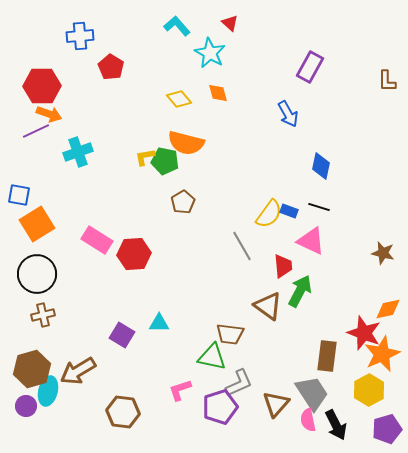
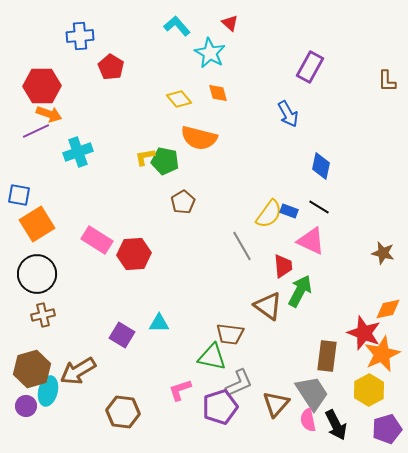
orange semicircle at (186, 143): moved 13 px right, 5 px up
black line at (319, 207): rotated 15 degrees clockwise
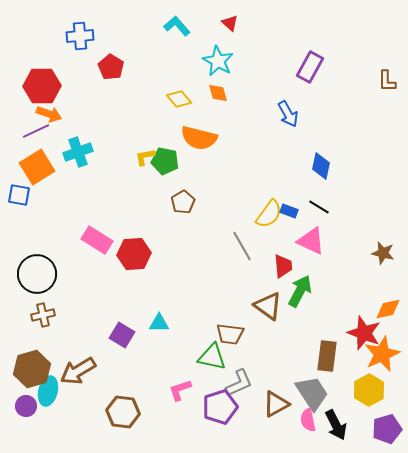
cyan star at (210, 53): moved 8 px right, 8 px down
orange square at (37, 224): moved 57 px up
brown triangle at (276, 404): rotated 20 degrees clockwise
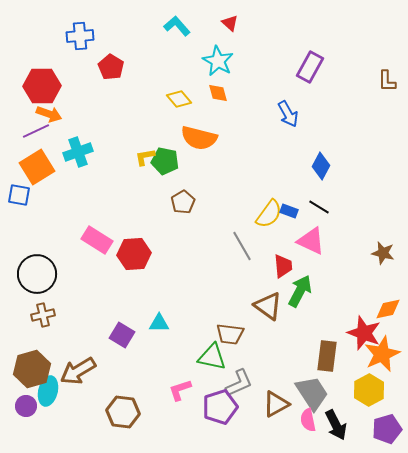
blue diamond at (321, 166): rotated 16 degrees clockwise
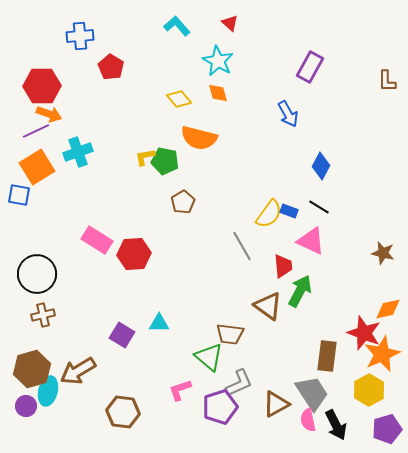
green triangle at (212, 357): moved 3 px left; rotated 28 degrees clockwise
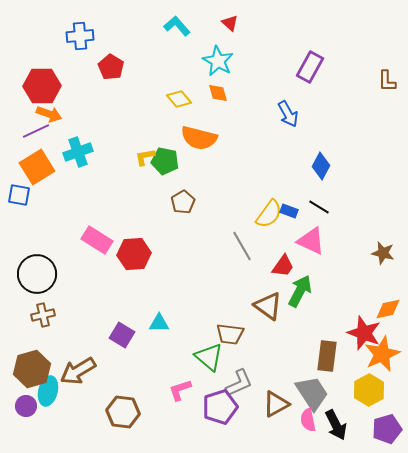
red trapezoid at (283, 266): rotated 40 degrees clockwise
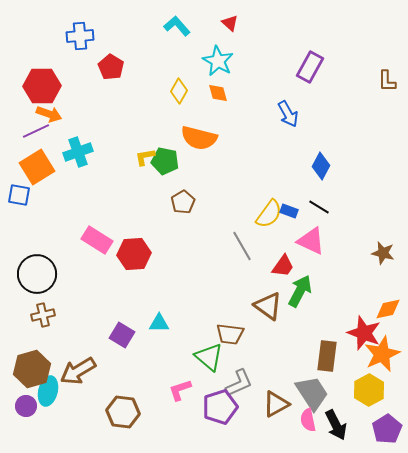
yellow diamond at (179, 99): moved 8 px up; rotated 70 degrees clockwise
purple pentagon at (387, 429): rotated 16 degrees counterclockwise
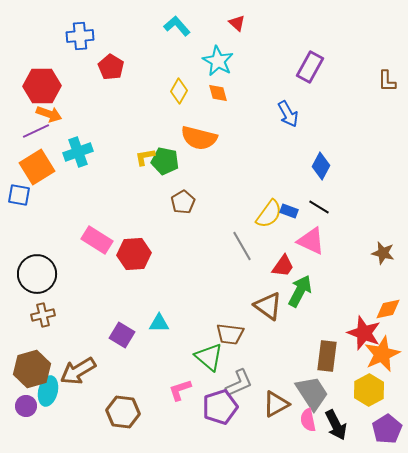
red triangle at (230, 23): moved 7 px right
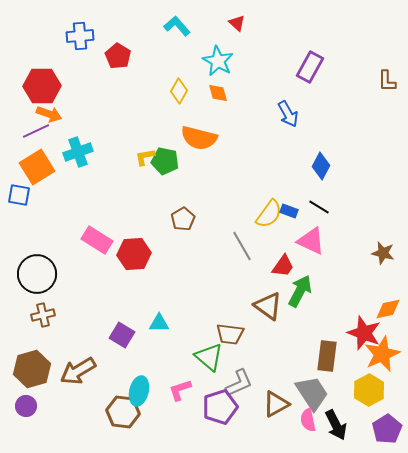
red pentagon at (111, 67): moved 7 px right, 11 px up
brown pentagon at (183, 202): moved 17 px down
cyan ellipse at (48, 391): moved 91 px right
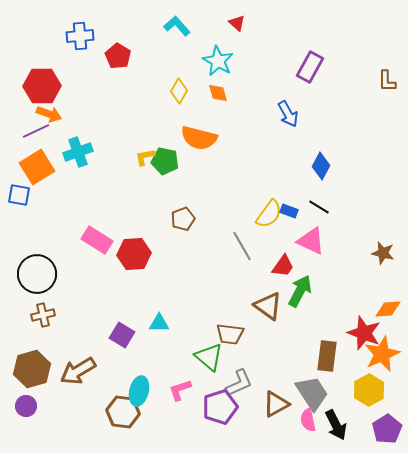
brown pentagon at (183, 219): rotated 10 degrees clockwise
orange diamond at (388, 309): rotated 8 degrees clockwise
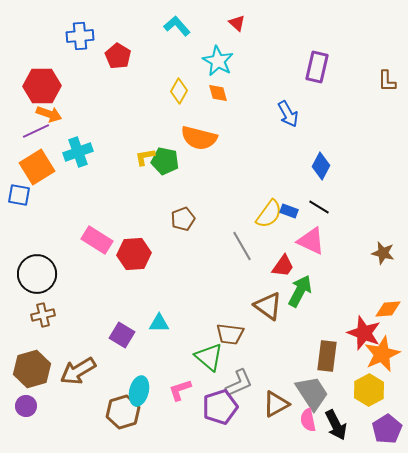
purple rectangle at (310, 67): moved 7 px right; rotated 16 degrees counterclockwise
brown hexagon at (123, 412): rotated 24 degrees counterclockwise
